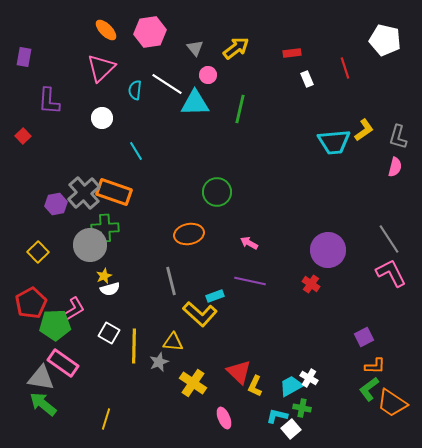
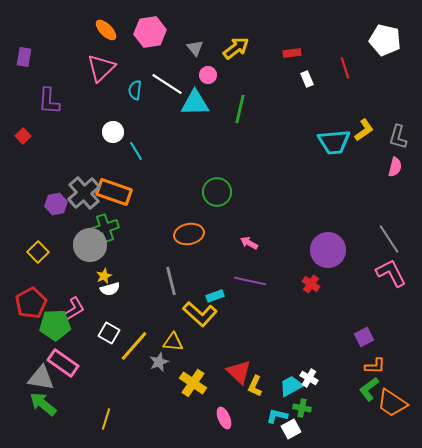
white circle at (102, 118): moved 11 px right, 14 px down
green cross at (105, 228): rotated 16 degrees counterclockwise
yellow line at (134, 346): rotated 40 degrees clockwise
white square at (291, 429): rotated 12 degrees clockwise
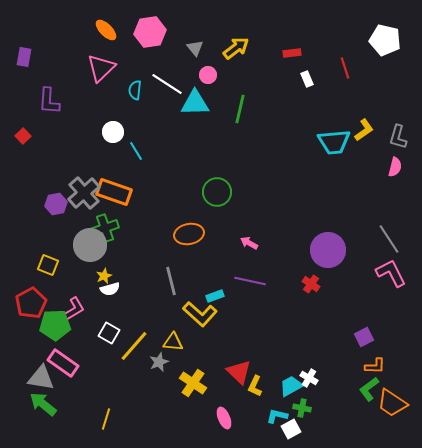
yellow square at (38, 252): moved 10 px right, 13 px down; rotated 25 degrees counterclockwise
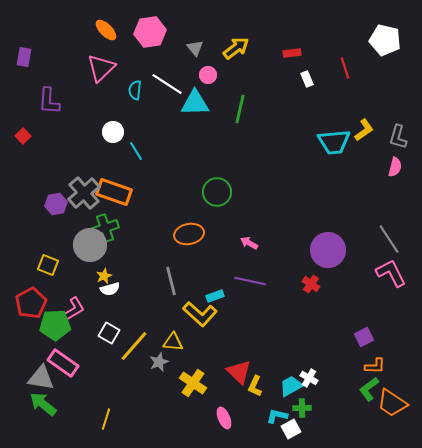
green cross at (302, 408): rotated 12 degrees counterclockwise
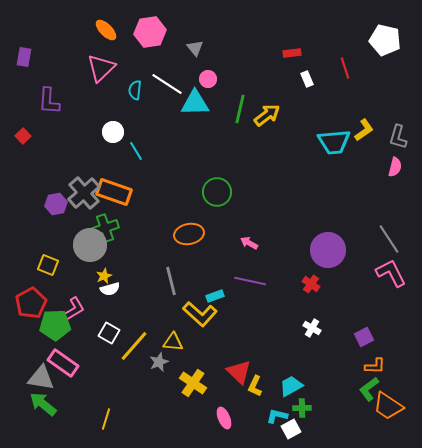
yellow arrow at (236, 48): moved 31 px right, 67 px down
pink circle at (208, 75): moved 4 px down
white cross at (309, 378): moved 3 px right, 50 px up
orange trapezoid at (392, 403): moved 4 px left, 3 px down
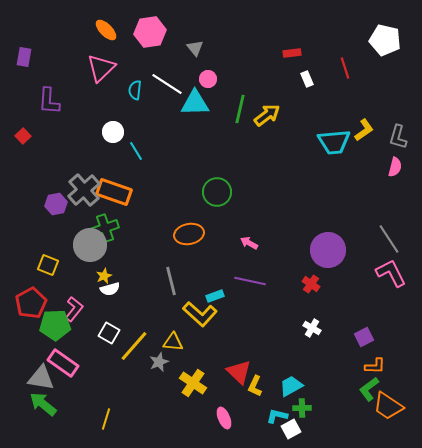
gray cross at (84, 193): moved 3 px up
pink L-shape at (74, 309): rotated 20 degrees counterclockwise
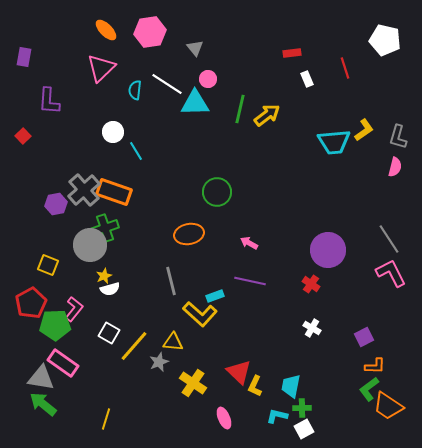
cyan trapezoid at (291, 386): rotated 50 degrees counterclockwise
white square at (291, 429): moved 13 px right
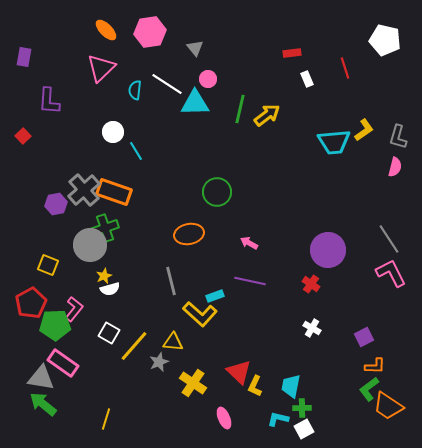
cyan L-shape at (277, 416): moved 1 px right, 3 px down
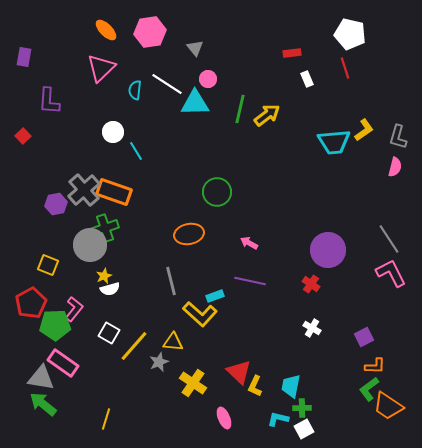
white pentagon at (385, 40): moved 35 px left, 6 px up
